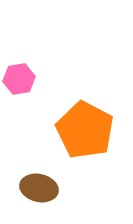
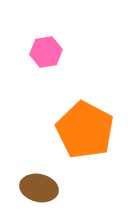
pink hexagon: moved 27 px right, 27 px up
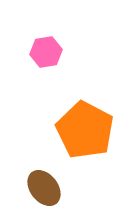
brown ellipse: moved 5 px right; rotated 39 degrees clockwise
